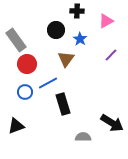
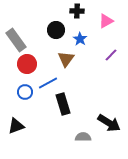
black arrow: moved 3 px left
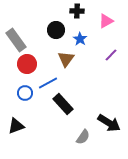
blue circle: moved 1 px down
black rectangle: rotated 25 degrees counterclockwise
gray semicircle: rotated 126 degrees clockwise
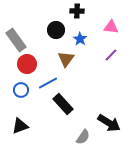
pink triangle: moved 5 px right, 6 px down; rotated 35 degrees clockwise
blue circle: moved 4 px left, 3 px up
black triangle: moved 4 px right
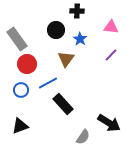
gray rectangle: moved 1 px right, 1 px up
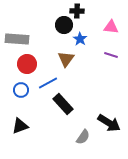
black circle: moved 8 px right, 5 px up
gray rectangle: rotated 50 degrees counterclockwise
purple line: rotated 64 degrees clockwise
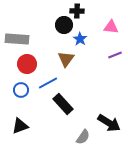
purple line: moved 4 px right; rotated 40 degrees counterclockwise
